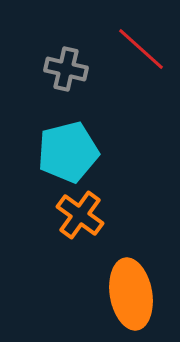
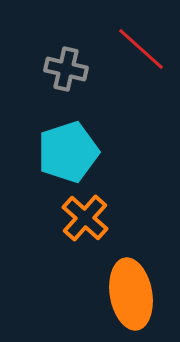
cyan pentagon: rotated 4 degrees counterclockwise
orange cross: moved 5 px right, 3 px down; rotated 6 degrees clockwise
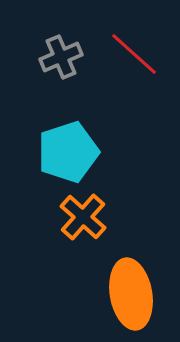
red line: moved 7 px left, 5 px down
gray cross: moved 5 px left, 12 px up; rotated 36 degrees counterclockwise
orange cross: moved 2 px left, 1 px up
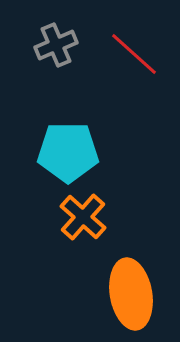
gray cross: moved 5 px left, 12 px up
cyan pentagon: rotated 18 degrees clockwise
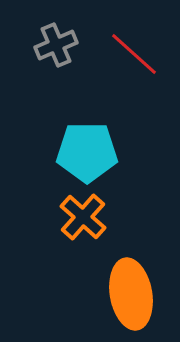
cyan pentagon: moved 19 px right
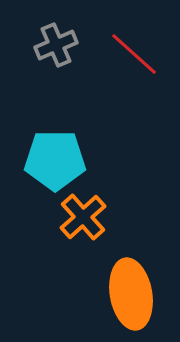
cyan pentagon: moved 32 px left, 8 px down
orange cross: rotated 6 degrees clockwise
